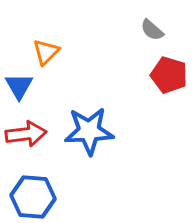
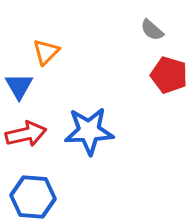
red arrow: rotated 6 degrees counterclockwise
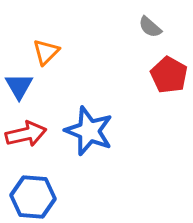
gray semicircle: moved 2 px left, 3 px up
red pentagon: rotated 12 degrees clockwise
blue star: rotated 24 degrees clockwise
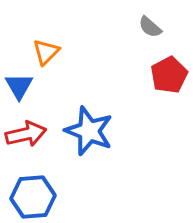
red pentagon: rotated 15 degrees clockwise
blue hexagon: rotated 9 degrees counterclockwise
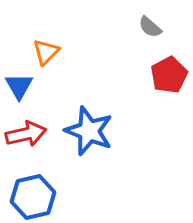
blue hexagon: rotated 9 degrees counterclockwise
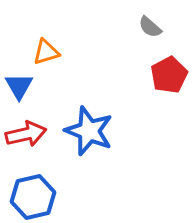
orange triangle: rotated 28 degrees clockwise
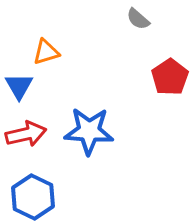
gray semicircle: moved 12 px left, 8 px up
red pentagon: moved 1 px right, 2 px down; rotated 6 degrees counterclockwise
blue star: rotated 18 degrees counterclockwise
blue hexagon: rotated 21 degrees counterclockwise
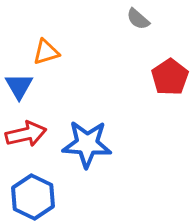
blue star: moved 2 px left, 13 px down
